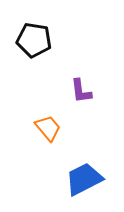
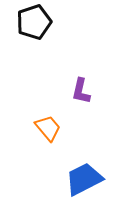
black pentagon: moved 18 px up; rotated 28 degrees counterclockwise
purple L-shape: rotated 20 degrees clockwise
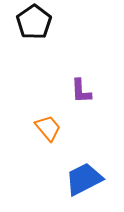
black pentagon: rotated 16 degrees counterclockwise
purple L-shape: rotated 16 degrees counterclockwise
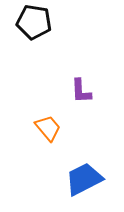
black pentagon: rotated 28 degrees counterclockwise
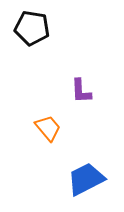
black pentagon: moved 2 px left, 6 px down
blue trapezoid: moved 2 px right
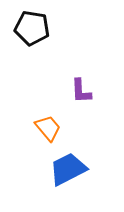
blue trapezoid: moved 18 px left, 10 px up
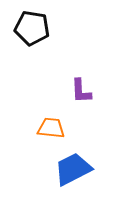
orange trapezoid: moved 3 px right; rotated 44 degrees counterclockwise
blue trapezoid: moved 5 px right
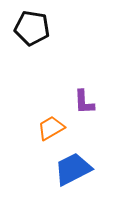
purple L-shape: moved 3 px right, 11 px down
orange trapezoid: rotated 36 degrees counterclockwise
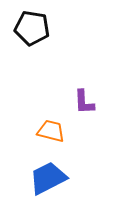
orange trapezoid: moved 3 px down; rotated 44 degrees clockwise
blue trapezoid: moved 25 px left, 9 px down
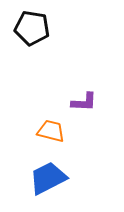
purple L-shape: rotated 84 degrees counterclockwise
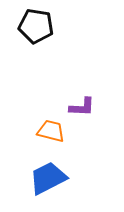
black pentagon: moved 4 px right, 2 px up
purple L-shape: moved 2 px left, 5 px down
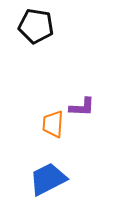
orange trapezoid: moved 2 px right, 7 px up; rotated 100 degrees counterclockwise
blue trapezoid: moved 1 px down
